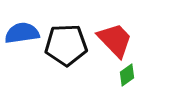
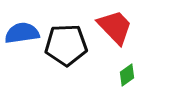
red trapezoid: moved 13 px up
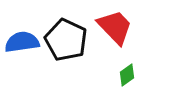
blue semicircle: moved 9 px down
black pentagon: moved 5 px up; rotated 27 degrees clockwise
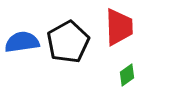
red trapezoid: moved 4 px right; rotated 42 degrees clockwise
black pentagon: moved 2 px right, 2 px down; rotated 18 degrees clockwise
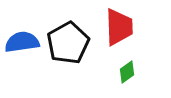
black pentagon: moved 1 px down
green diamond: moved 3 px up
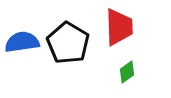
black pentagon: rotated 12 degrees counterclockwise
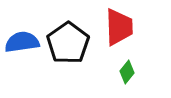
black pentagon: rotated 6 degrees clockwise
green diamond: rotated 15 degrees counterclockwise
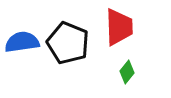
black pentagon: rotated 15 degrees counterclockwise
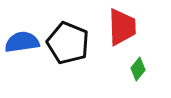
red trapezoid: moved 3 px right
green diamond: moved 11 px right, 3 px up
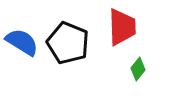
blue semicircle: rotated 40 degrees clockwise
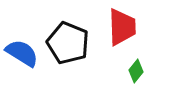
blue semicircle: moved 11 px down
green diamond: moved 2 px left, 2 px down
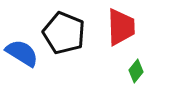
red trapezoid: moved 1 px left
black pentagon: moved 4 px left, 10 px up
